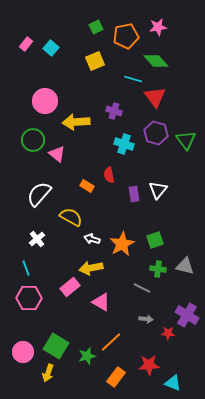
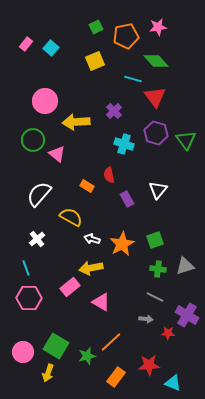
purple cross at (114, 111): rotated 28 degrees clockwise
purple rectangle at (134, 194): moved 7 px left, 5 px down; rotated 21 degrees counterclockwise
gray triangle at (185, 266): rotated 30 degrees counterclockwise
gray line at (142, 288): moved 13 px right, 9 px down
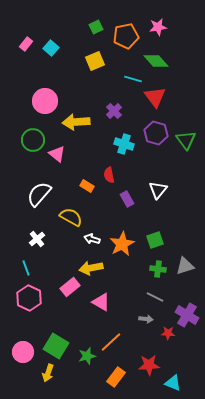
pink hexagon at (29, 298): rotated 25 degrees clockwise
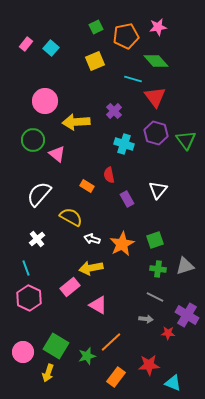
pink triangle at (101, 302): moved 3 px left, 3 px down
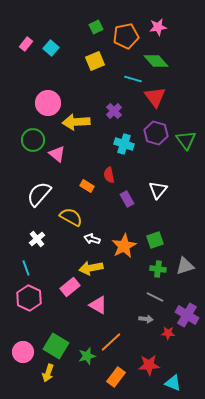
pink circle at (45, 101): moved 3 px right, 2 px down
orange star at (122, 244): moved 2 px right, 2 px down
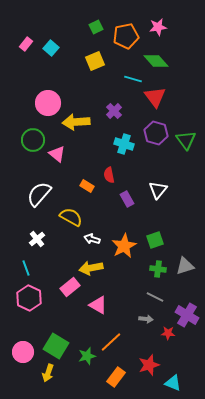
red star at (149, 365): rotated 15 degrees counterclockwise
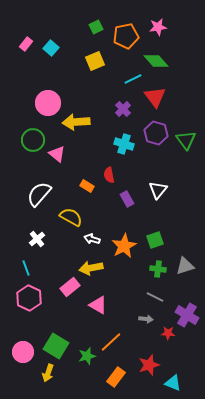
cyan line at (133, 79): rotated 42 degrees counterclockwise
purple cross at (114, 111): moved 9 px right, 2 px up
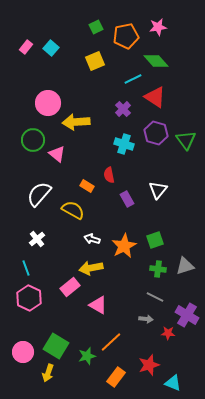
pink rectangle at (26, 44): moved 3 px down
red triangle at (155, 97): rotated 20 degrees counterclockwise
yellow semicircle at (71, 217): moved 2 px right, 7 px up
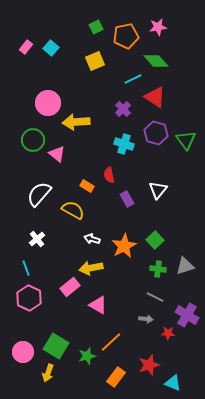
green square at (155, 240): rotated 24 degrees counterclockwise
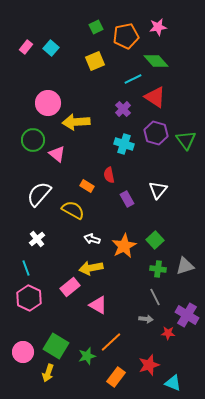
gray line at (155, 297): rotated 36 degrees clockwise
